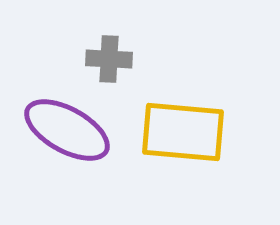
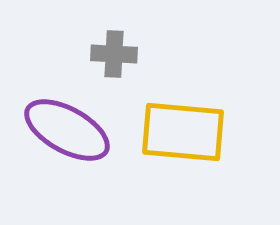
gray cross: moved 5 px right, 5 px up
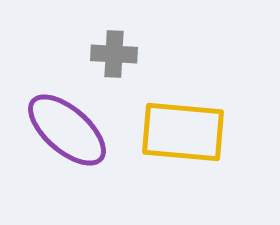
purple ellipse: rotated 12 degrees clockwise
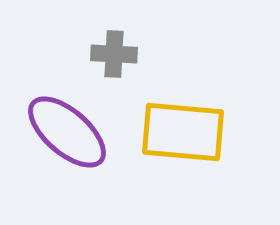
purple ellipse: moved 2 px down
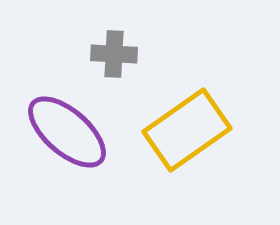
yellow rectangle: moved 4 px right, 2 px up; rotated 40 degrees counterclockwise
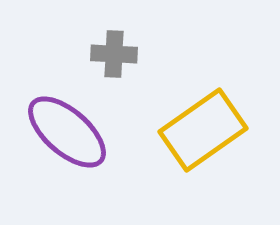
yellow rectangle: moved 16 px right
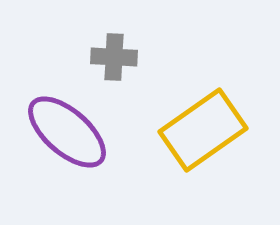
gray cross: moved 3 px down
